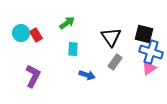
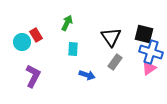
green arrow: rotated 28 degrees counterclockwise
cyan circle: moved 1 px right, 9 px down
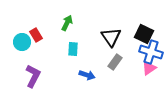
black square: rotated 12 degrees clockwise
